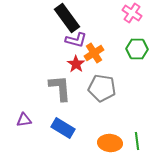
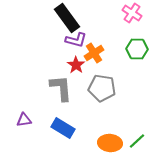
red star: moved 1 px down
gray L-shape: moved 1 px right
green line: rotated 54 degrees clockwise
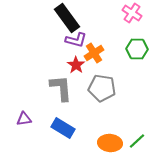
purple triangle: moved 1 px up
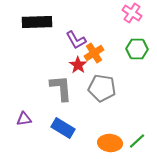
black rectangle: moved 30 px left, 4 px down; rotated 56 degrees counterclockwise
purple L-shape: rotated 45 degrees clockwise
red star: moved 2 px right
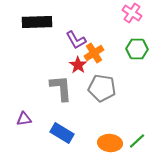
blue rectangle: moved 1 px left, 5 px down
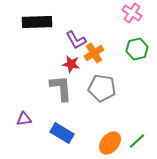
green hexagon: rotated 15 degrees counterclockwise
red star: moved 7 px left, 1 px up; rotated 24 degrees counterclockwise
orange ellipse: rotated 55 degrees counterclockwise
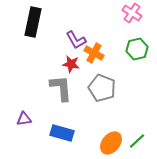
black rectangle: moved 4 px left; rotated 76 degrees counterclockwise
orange cross: rotated 30 degrees counterclockwise
gray pentagon: rotated 12 degrees clockwise
blue rectangle: rotated 15 degrees counterclockwise
orange ellipse: moved 1 px right
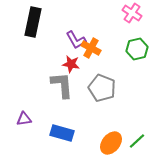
orange cross: moved 3 px left, 5 px up
gray L-shape: moved 1 px right, 3 px up
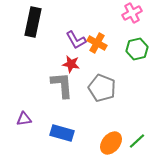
pink cross: rotated 30 degrees clockwise
orange cross: moved 6 px right, 5 px up
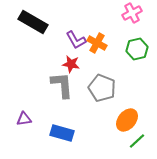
black rectangle: rotated 72 degrees counterclockwise
orange ellipse: moved 16 px right, 23 px up
